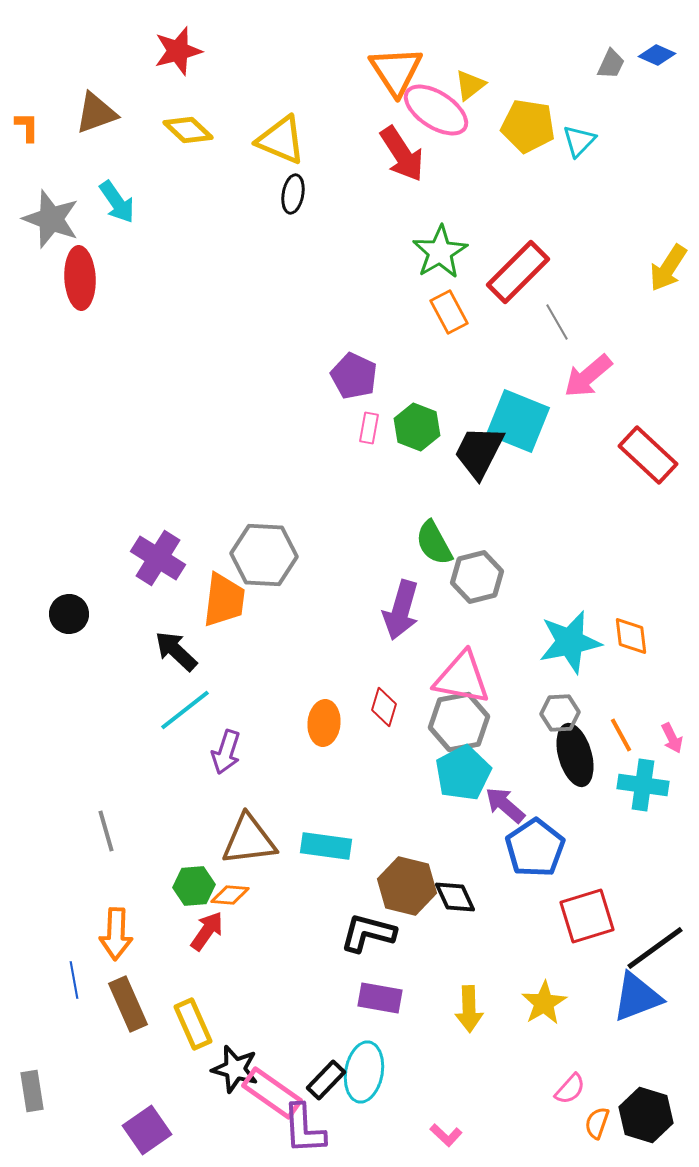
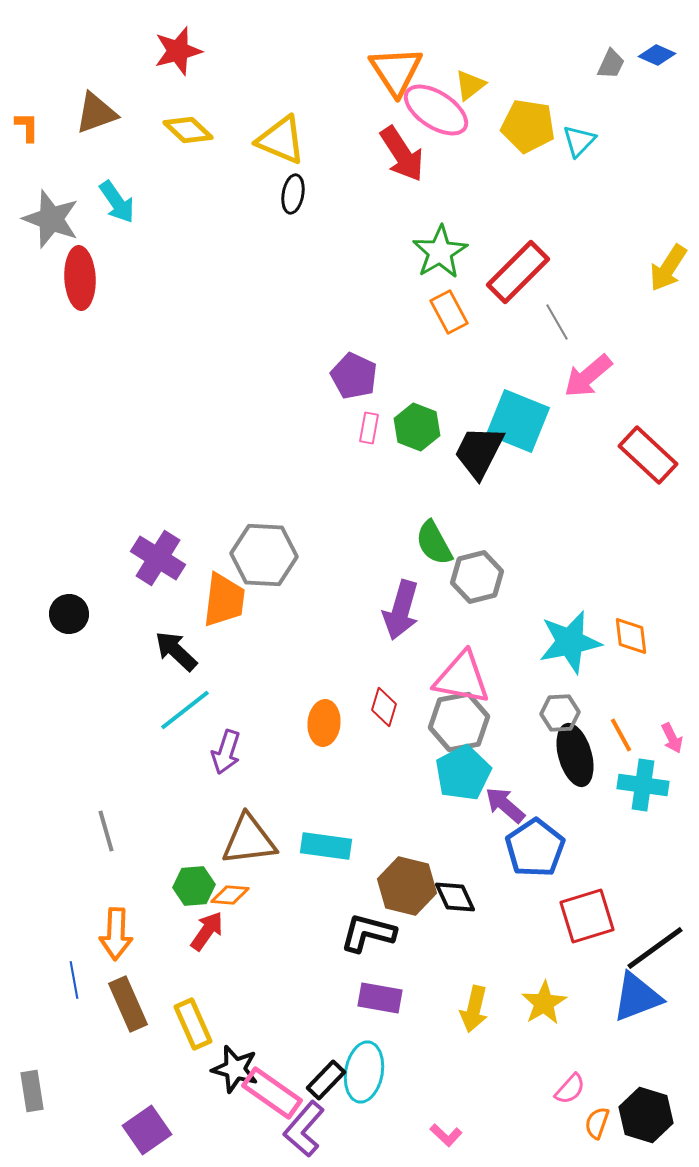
yellow arrow at (469, 1009): moved 5 px right; rotated 15 degrees clockwise
purple L-shape at (304, 1129): rotated 44 degrees clockwise
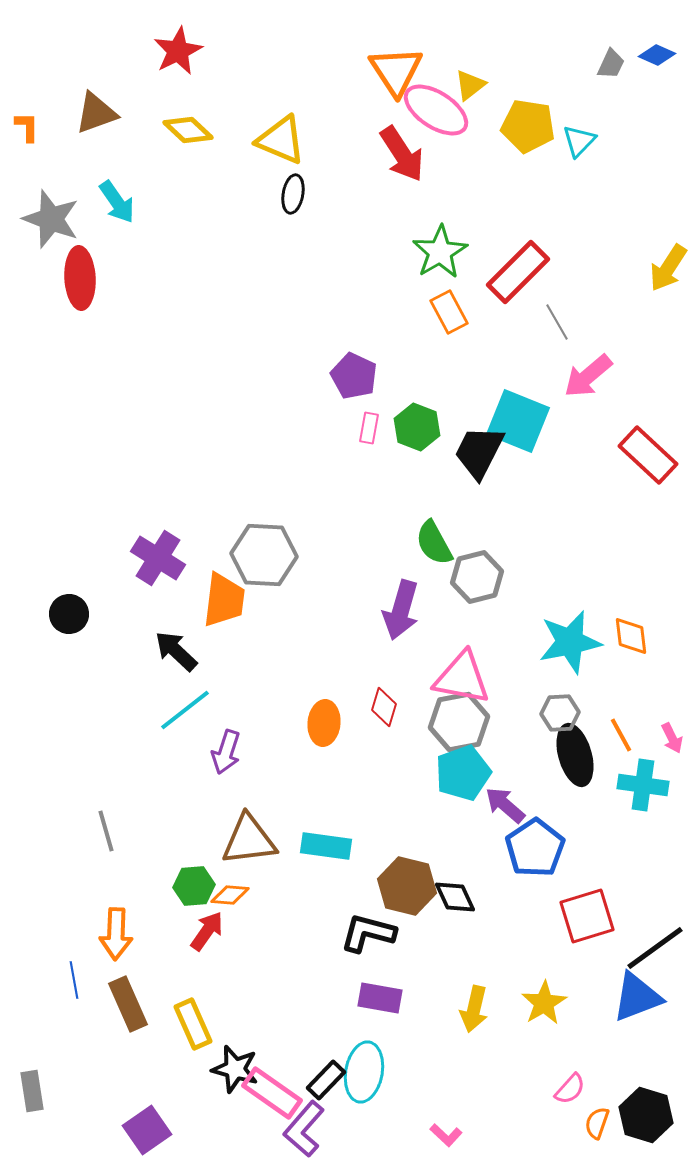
red star at (178, 51): rotated 12 degrees counterclockwise
cyan pentagon at (463, 773): rotated 8 degrees clockwise
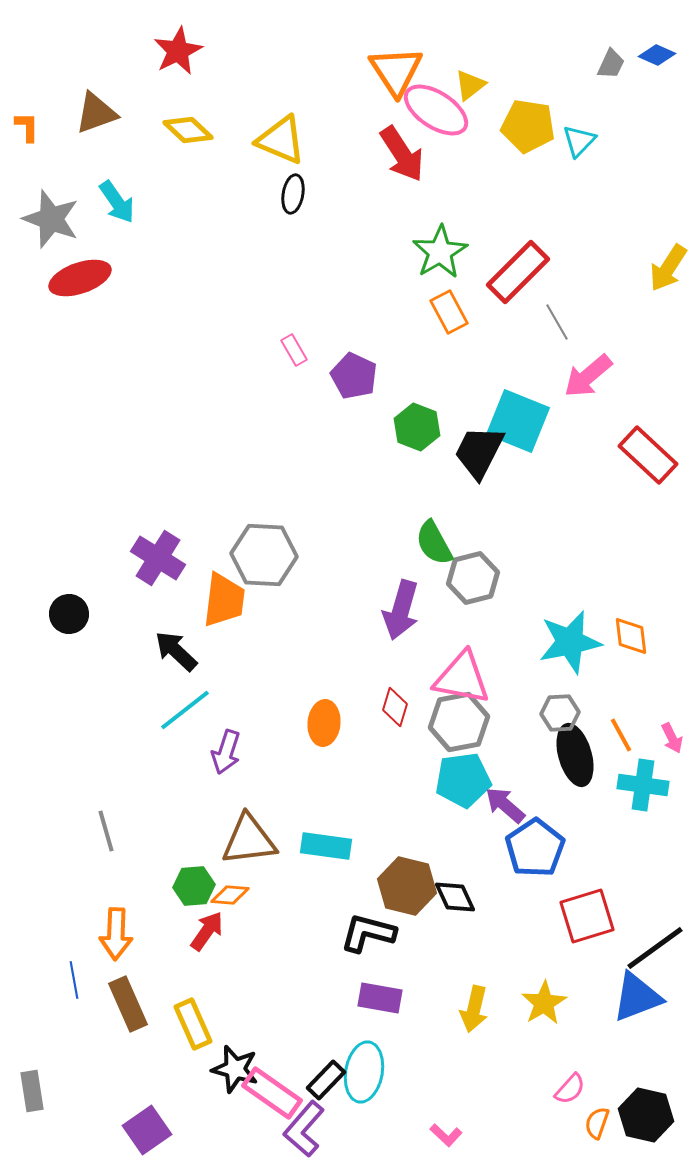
red ellipse at (80, 278): rotated 74 degrees clockwise
pink rectangle at (369, 428): moved 75 px left, 78 px up; rotated 40 degrees counterclockwise
gray hexagon at (477, 577): moved 4 px left, 1 px down
red diamond at (384, 707): moved 11 px right
cyan pentagon at (463, 773): moved 7 px down; rotated 12 degrees clockwise
black hexagon at (646, 1115): rotated 4 degrees counterclockwise
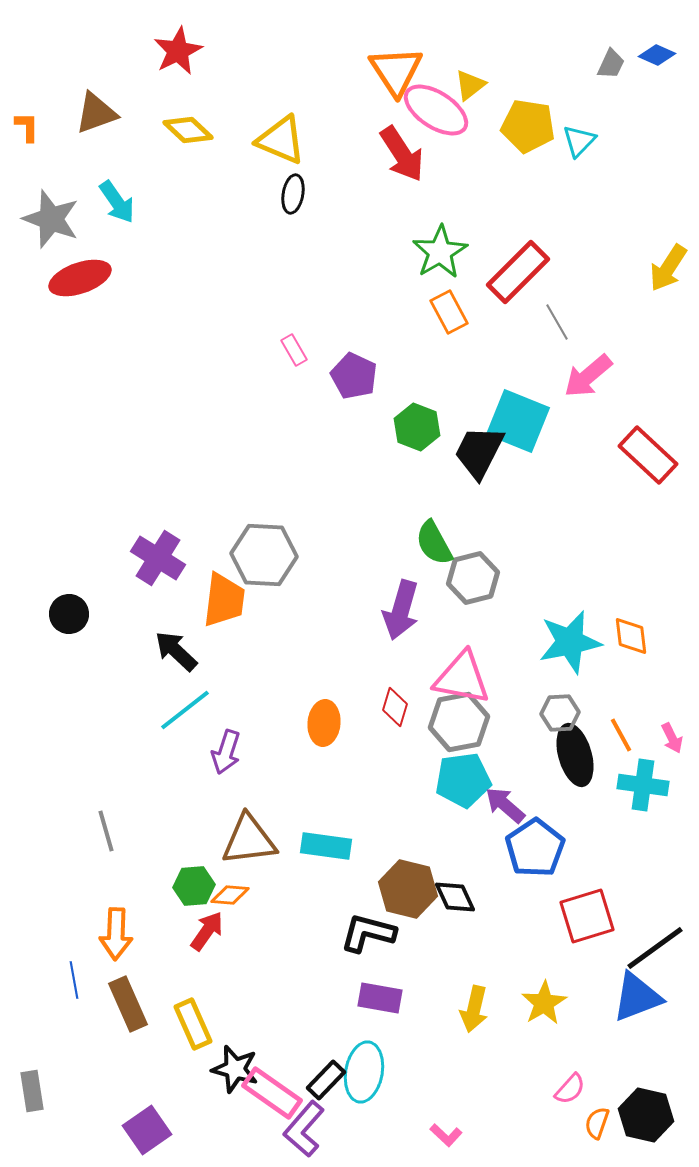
brown hexagon at (407, 886): moved 1 px right, 3 px down
